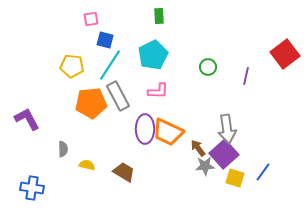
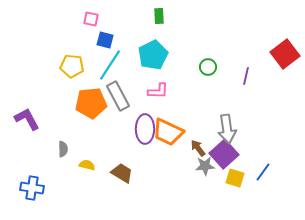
pink square: rotated 21 degrees clockwise
brown trapezoid: moved 2 px left, 1 px down
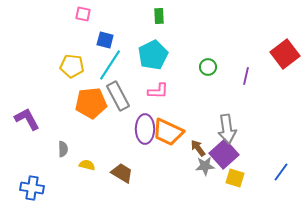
pink square: moved 8 px left, 5 px up
blue line: moved 18 px right
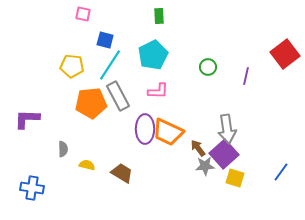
purple L-shape: rotated 60 degrees counterclockwise
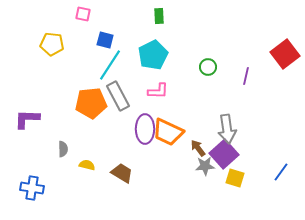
yellow pentagon: moved 20 px left, 22 px up
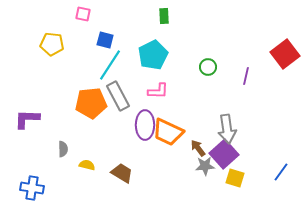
green rectangle: moved 5 px right
purple ellipse: moved 4 px up
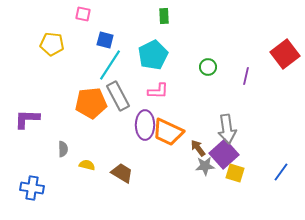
yellow square: moved 5 px up
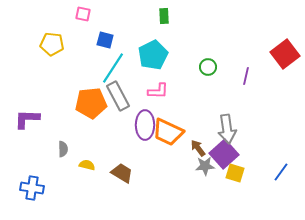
cyan line: moved 3 px right, 3 px down
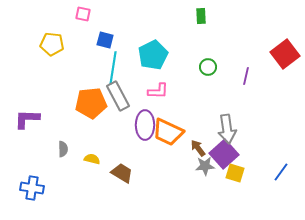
green rectangle: moved 37 px right
cyan line: rotated 24 degrees counterclockwise
yellow semicircle: moved 5 px right, 6 px up
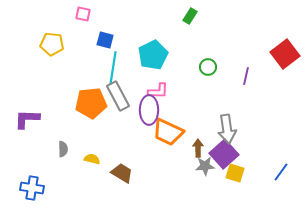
green rectangle: moved 11 px left; rotated 35 degrees clockwise
purple ellipse: moved 4 px right, 15 px up
brown arrow: rotated 36 degrees clockwise
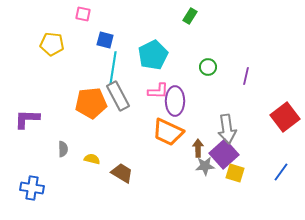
red square: moved 63 px down
purple ellipse: moved 26 px right, 9 px up
